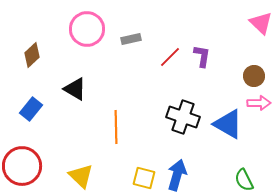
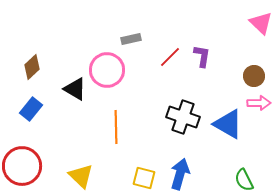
pink circle: moved 20 px right, 41 px down
brown diamond: moved 12 px down
blue arrow: moved 3 px right, 1 px up
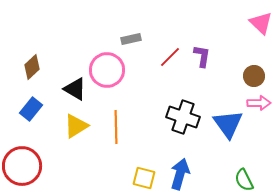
blue triangle: rotated 24 degrees clockwise
yellow triangle: moved 5 px left, 50 px up; rotated 44 degrees clockwise
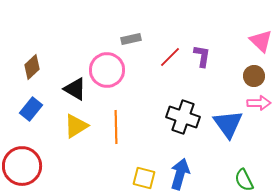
pink triangle: moved 18 px down
